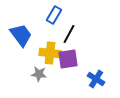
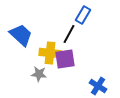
blue rectangle: moved 29 px right
blue trapezoid: rotated 10 degrees counterclockwise
purple square: moved 3 px left
blue cross: moved 2 px right, 7 px down
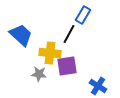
purple square: moved 2 px right, 7 px down
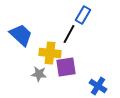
purple square: moved 1 px left, 1 px down
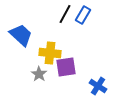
black line: moved 4 px left, 20 px up
gray star: rotated 28 degrees clockwise
